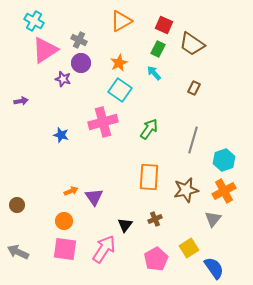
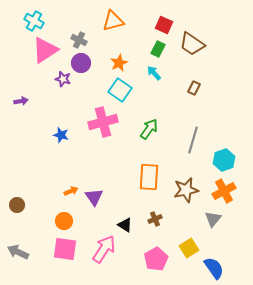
orange triangle: moved 8 px left; rotated 15 degrees clockwise
black triangle: rotated 35 degrees counterclockwise
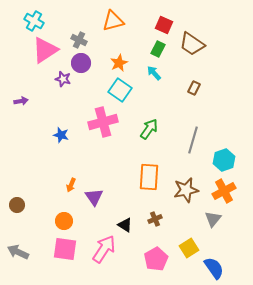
orange arrow: moved 6 px up; rotated 136 degrees clockwise
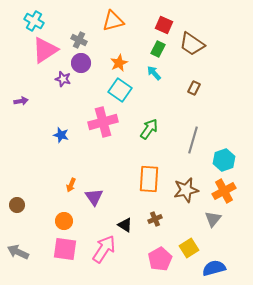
orange rectangle: moved 2 px down
pink pentagon: moved 4 px right
blue semicircle: rotated 70 degrees counterclockwise
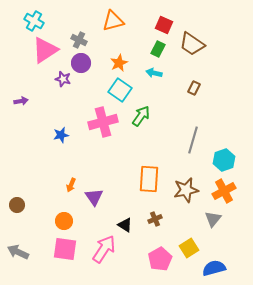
cyan arrow: rotated 35 degrees counterclockwise
green arrow: moved 8 px left, 13 px up
blue star: rotated 28 degrees counterclockwise
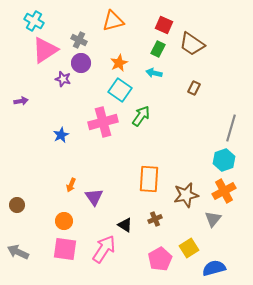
blue star: rotated 14 degrees counterclockwise
gray line: moved 38 px right, 12 px up
brown star: moved 5 px down
